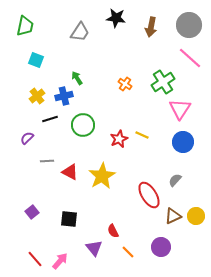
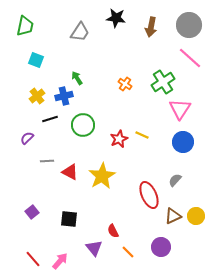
red ellipse: rotated 8 degrees clockwise
red line: moved 2 px left
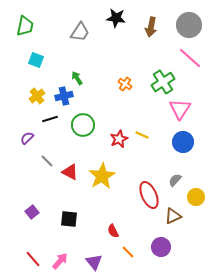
gray line: rotated 48 degrees clockwise
yellow circle: moved 19 px up
purple triangle: moved 14 px down
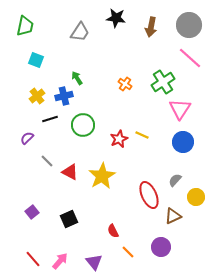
black square: rotated 30 degrees counterclockwise
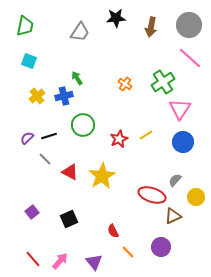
black star: rotated 12 degrees counterclockwise
cyan square: moved 7 px left, 1 px down
black line: moved 1 px left, 17 px down
yellow line: moved 4 px right; rotated 56 degrees counterclockwise
gray line: moved 2 px left, 2 px up
red ellipse: moved 3 px right; rotated 48 degrees counterclockwise
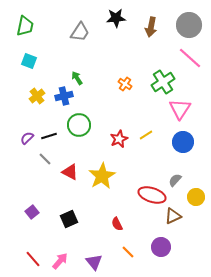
green circle: moved 4 px left
red semicircle: moved 4 px right, 7 px up
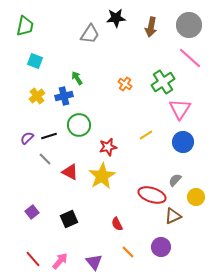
gray trapezoid: moved 10 px right, 2 px down
cyan square: moved 6 px right
red star: moved 11 px left, 8 px down; rotated 12 degrees clockwise
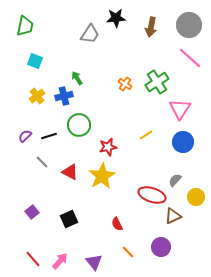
green cross: moved 6 px left
purple semicircle: moved 2 px left, 2 px up
gray line: moved 3 px left, 3 px down
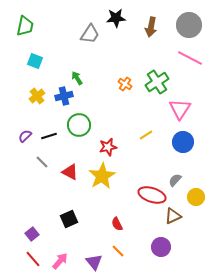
pink line: rotated 15 degrees counterclockwise
purple square: moved 22 px down
orange line: moved 10 px left, 1 px up
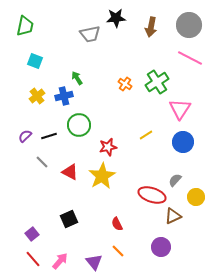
gray trapezoid: rotated 45 degrees clockwise
